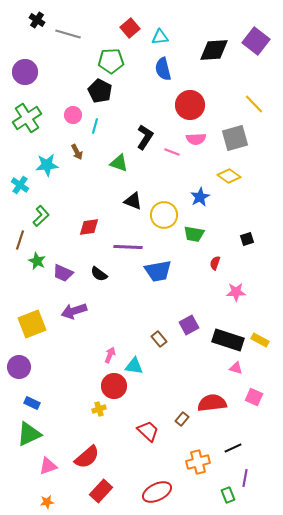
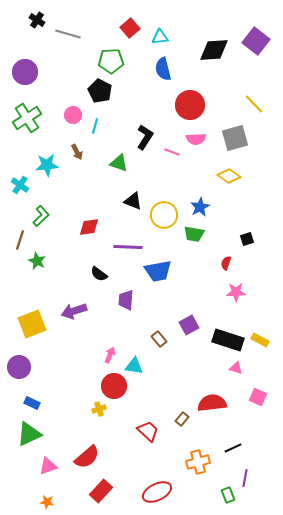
blue star at (200, 197): moved 10 px down
red semicircle at (215, 263): moved 11 px right
purple trapezoid at (63, 273): moved 63 px right, 27 px down; rotated 70 degrees clockwise
pink square at (254, 397): moved 4 px right
orange star at (47, 502): rotated 16 degrees clockwise
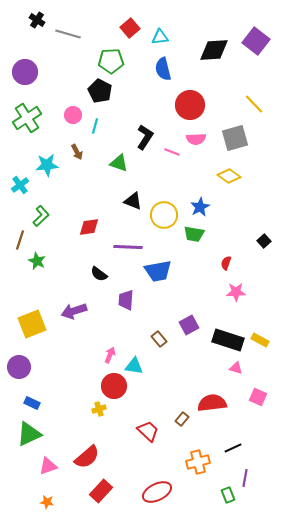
cyan cross at (20, 185): rotated 18 degrees clockwise
black square at (247, 239): moved 17 px right, 2 px down; rotated 24 degrees counterclockwise
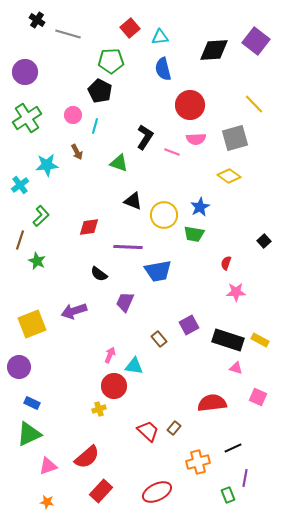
purple trapezoid at (126, 300): moved 1 px left, 2 px down; rotated 20 degrees clockwise
brown rectangle at (182, 419): moved 8 px left, 9 px down
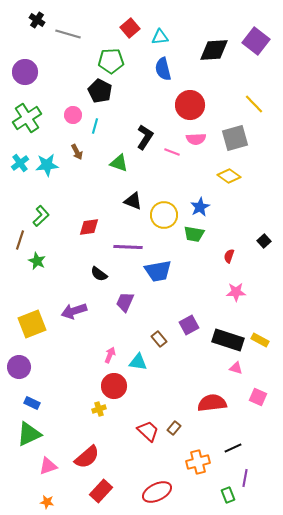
cyan cross at (20, 185): moved 22 px up
red semicircle at (226, 263): moved 3 px right, 7 px up
cyan triangle at (134, 366): moved 4 px right, 4 px up
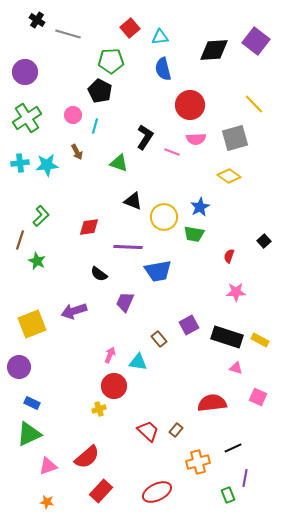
cyan cross at (20, 163): rotated 30 degrees clockwise
yellow circle at (164, 215): moved 2 px down
black rectangle at (228, 340): moved 1 px left, 3 px up
brown rectangle at (174, 428): moved 2 px right, 2 px down
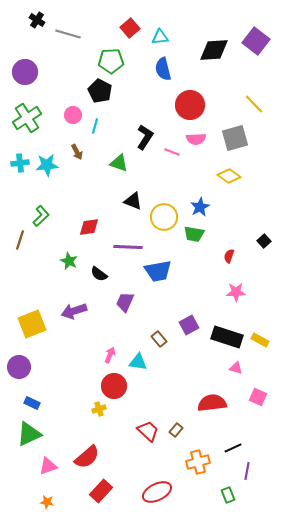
green star at (37, 261): moved 32 px right
purple line at (245, 478): moved 2 px right, 7 px up
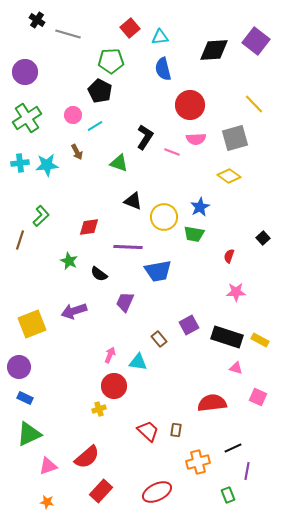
cyan line at (95, 126): rotated 42 degrees clockwise
black square at (264, 241): moved 1 px left, 3 px up
blue rectangle at (32, 403): moved 7 px left, 5 px up
brown rectangle at (176, 430): rotated 32 degrees counterclockwise
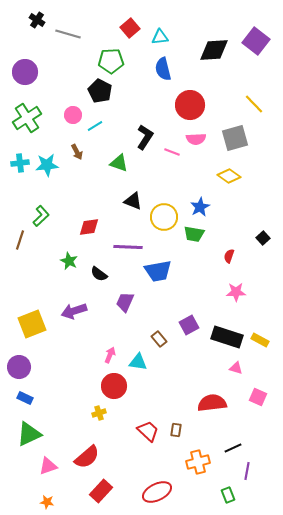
yellow cross at (99, 409): moved 4 px down
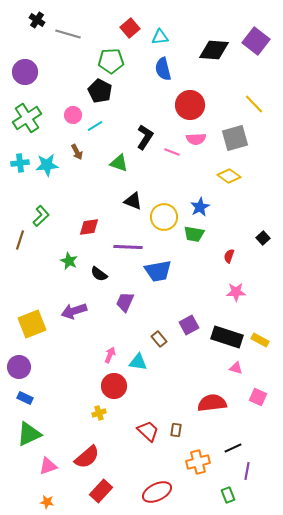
black diamond at (214, 50): rotated 8 degrees clockwise
